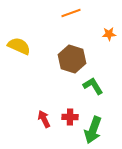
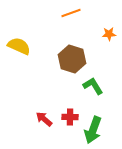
red arrow: rotated 24 degrees counterclockwise
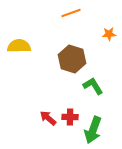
yellow semicircle: rotated 25 degrees counterclockwise
red arrow: moved 4 px right, 1 px up
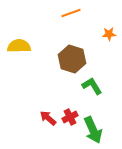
green L-shape: moved 1 px left
red cross: rotated 28 degrees counterclockwise
green arrow: rotated 44 degrees counterclockwise
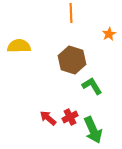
orange line: rotated 72 degrees counterclockwise
orange star: rotated 24 degrees counterclockwise
brown hexagon: moved 1 px down
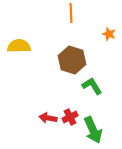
orange star: rotated 24 degrees counterclockwise
red arrow: rotated 30 degrees counterclockwise
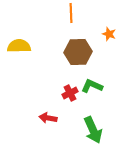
brown hexagon: moved 6 px right, 8 px up; rotated 20 degrees counterclockwise
green L-shape: rotated 35 degrees counterclockwise
red cross: moved 24 px up
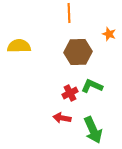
orange line: moved 2 px left
red arrow: moved 14 px right
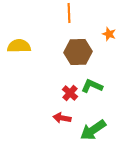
red cross: rotated 21 degrees counterclockwise
green arrow: rotated 80 degrees clockwise
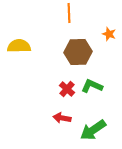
red cross: moved 3 px left, 4 px up
